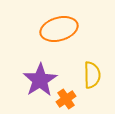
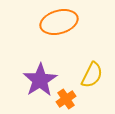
orange ellipse: moved 7 px up
yellow semicircle: rotated 28 degrees clockwise
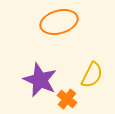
purple star: rotated 16 degrees counterclockwise
orange cross: moved 1 px right; rotated 18 degrees counterclockwise
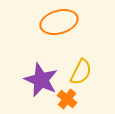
yellow semicircle: moved 11 px left, 3 px up
purple star: moved 1 px right
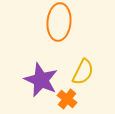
orange ellipse: rotated 69 degrees counterclockwise
yellow semicircle: moved 2 px right
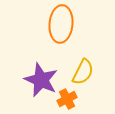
orange ellipse: moved 2 px right, 2 px down
orange cross: rotated 24 degrees clockwise
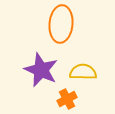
yellow semicircle: rotated 116 degrees counterclockwise
purple star: moved 10 px up
